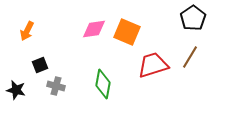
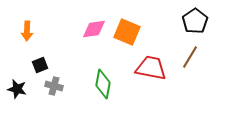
black pentagon: moved 2 px right, 3 px down
orange arrow: rotated 24 degrees counterclockwise
red trapezoid: moved 2 px left, 3 px down; rotated 28 degrees clockwise
gray cross: moved 2 px left
black star: moved 1 px right, 1 px up
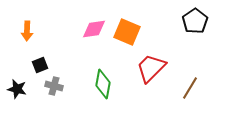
brown line: moved 31 px down
red trapezoid: rotated 56 degrees counterclockwise
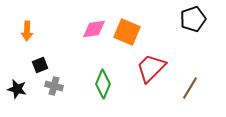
black pentagon: moved 2 px left, 2 px up; rotated 15 degrees clockwise
green diamond: rotated 12 degrees clockwise
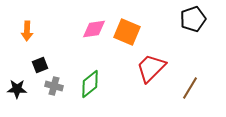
green diamond: moved 13 px left; rotated 28 degrees clockwise
black star: rotated 12 degrees counterclockwise
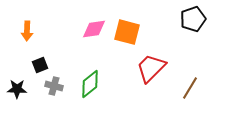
orange square: rotated 8 degrees counterclockwise
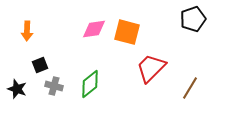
black star: rotated 18 degrees clockwise
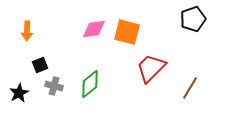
black star: moved 2 px right, 4 px down; rotated 24 degrees clockwise
